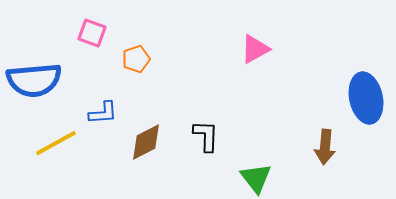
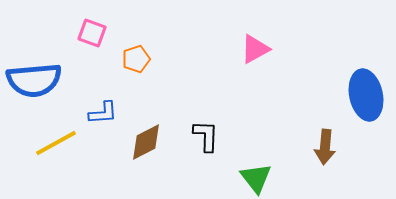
blue ellipse: moved 3 px up
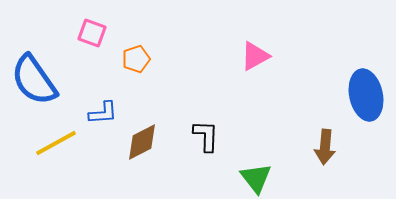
pink triangle: moved 7 px down
blue semicircle: rotated 60 degrees clockwise
brown diamond: moved 4 px left
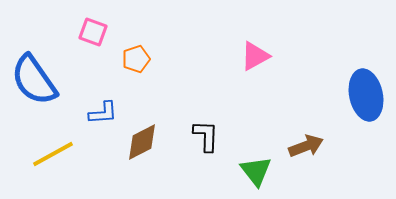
pink square: moved 1 px right, 1 px up
yellow line: moved 3 px left, 11 px down
brown arrow: moved 19 px left, 1 px up; rotated 116 degrees counterclockwise
green triangle: moved 7 px up
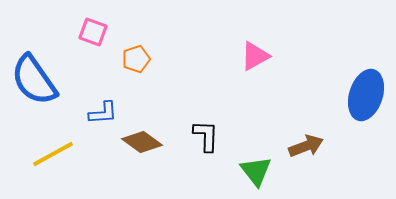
blue ellipse: rotated 30 degrees clockwise
brown diamond: rotated 63 degrees clockwise
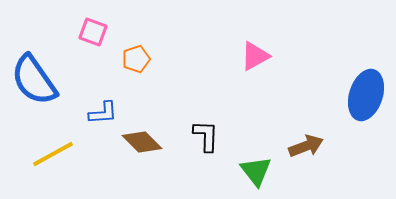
brown diamond: rotated 9 degrees clockwise
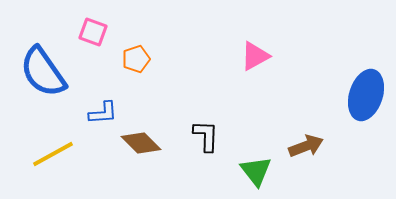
blue semicircle: moved 9 px right, 8 px up
brown diamond: moved 1 px left, 1 px down
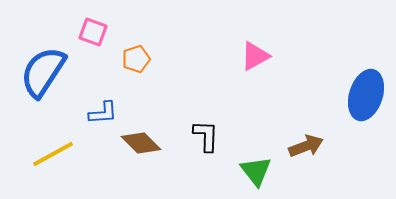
blue semicircle: rotated 68 degrees clockwise
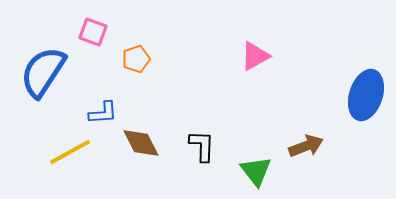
black L-shape: moved 4 px left, 10 px down
brown diamond: rotated 18 degrees clockwise
yellow line: moved 17 px right, 2 px up
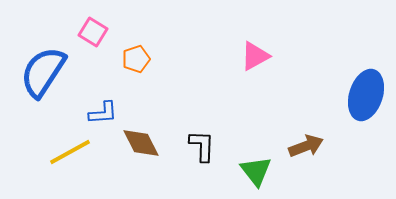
pink square: rotated 12 degrees clockwise
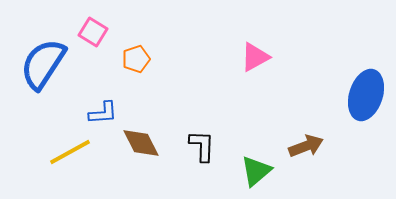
pink triangle: moved 1 px down
blue semicircle: moved 8 px up
green triangle: rotated 28 degrees clockwise
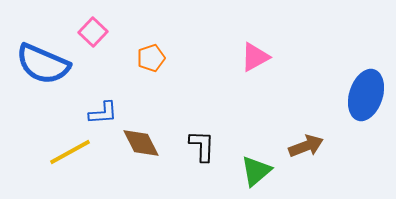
pink square: rotated 12 degrees clockwise
orange pentagon: moved 15 px right, 1 px up
blue semicircle: rotated 100 degrees counterclockwise
